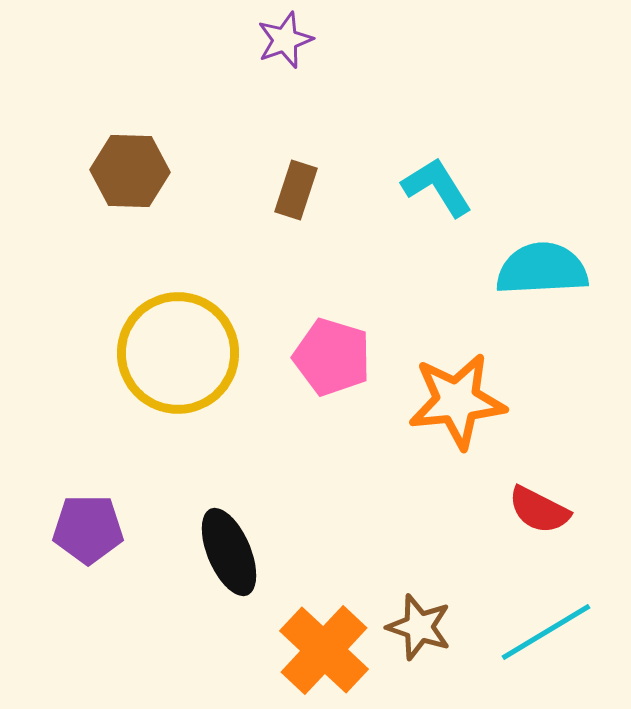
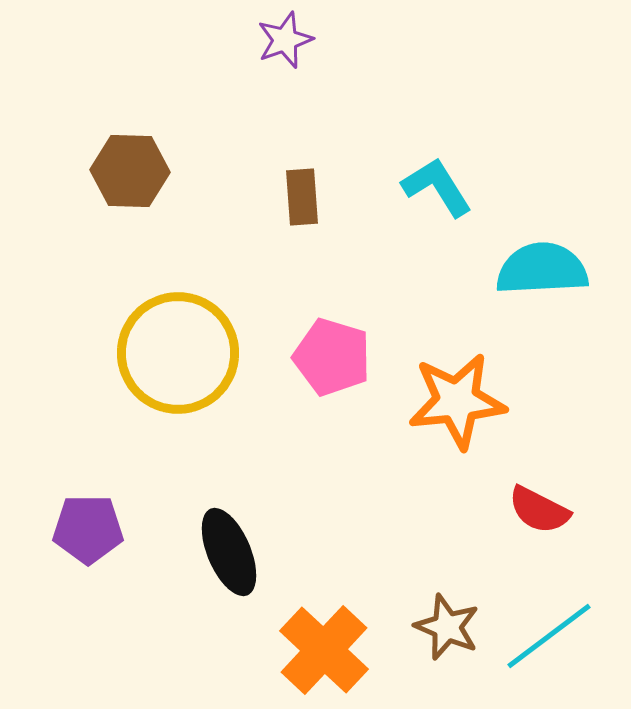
brown rectangle: moved 6 px right, 7 px down; rotated 22 degrees counterclockwise
brown star: moved 28 px right; rotated 4 degrees clockwise
cyan line: moved 3 px right, 4 px down; rotated 6 degrees counterclockwise
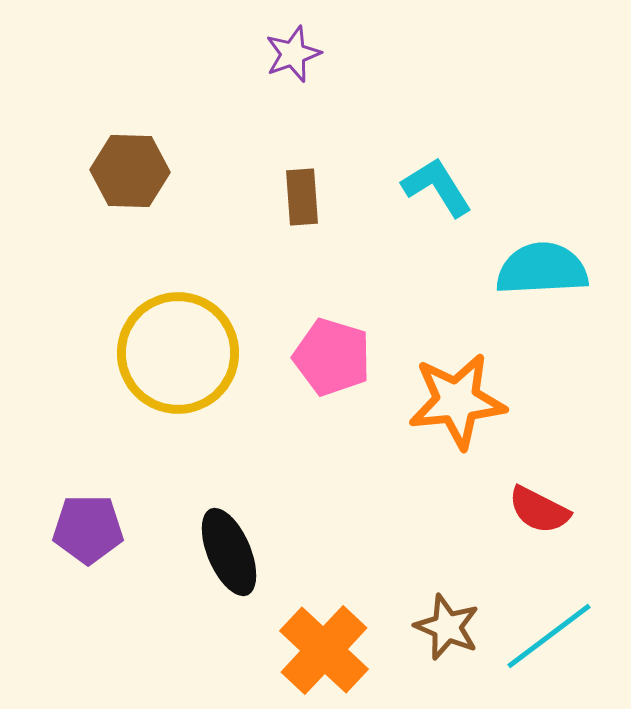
purple star: moved 8 px right, 14 px down
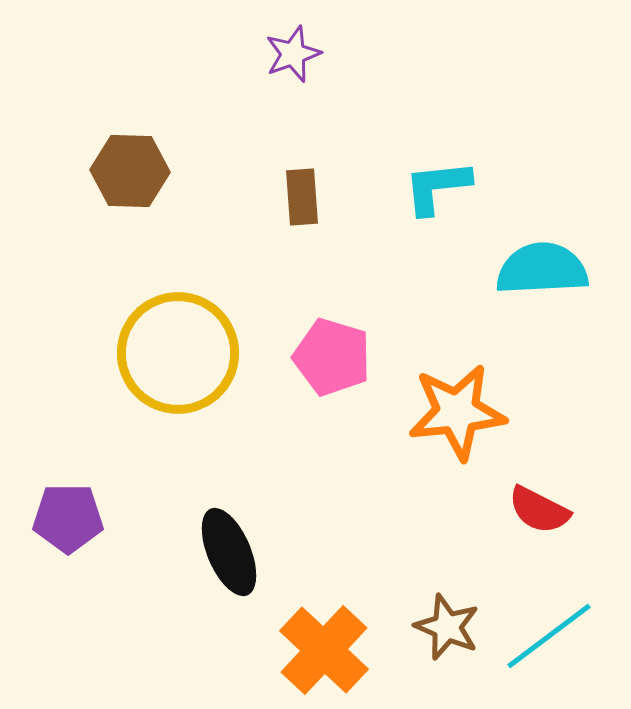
cyan L-shape: rotated 64 degrees counterclockwise
orange star: moved 11 px down
purple pentagon: moved 20 px left, 11 px up
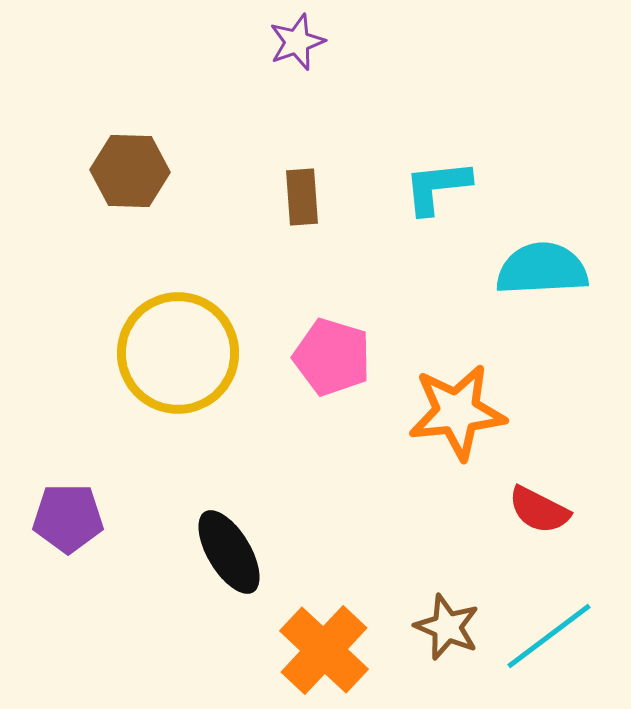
purple star: moved 4 px right, 12 px up
black ellipse: rotated 8 degrees counterclockwise
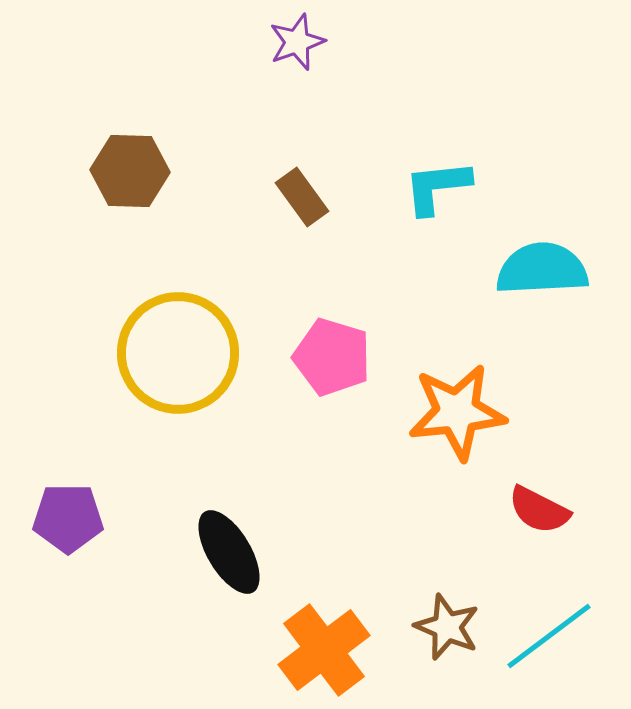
brown rectangle: rotated 32 degrees counterclockwise
orange cross: rotated 10 degrees clockwise
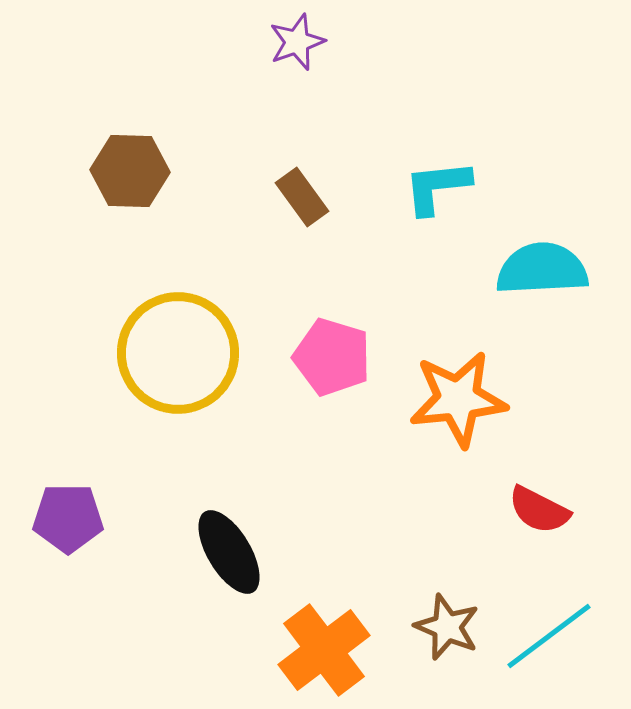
orange star: moved 1 px right, 13 px up
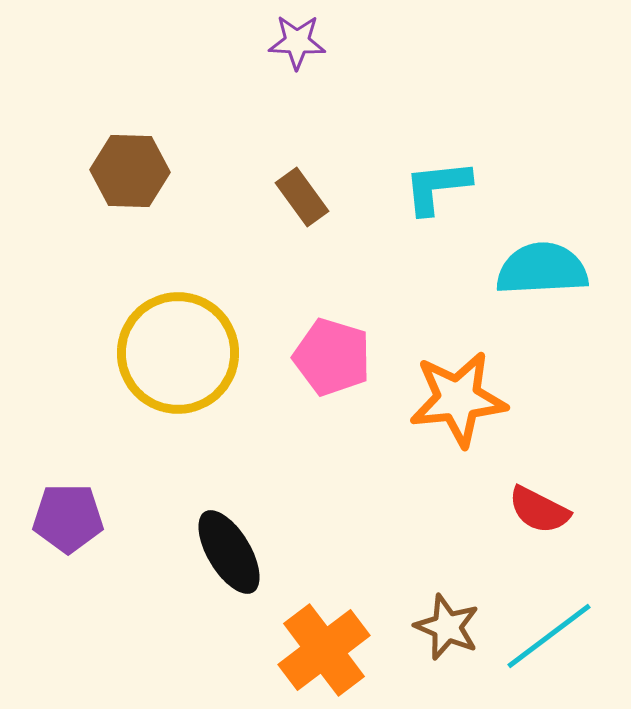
purple star: rotated 22 degrees clockwise
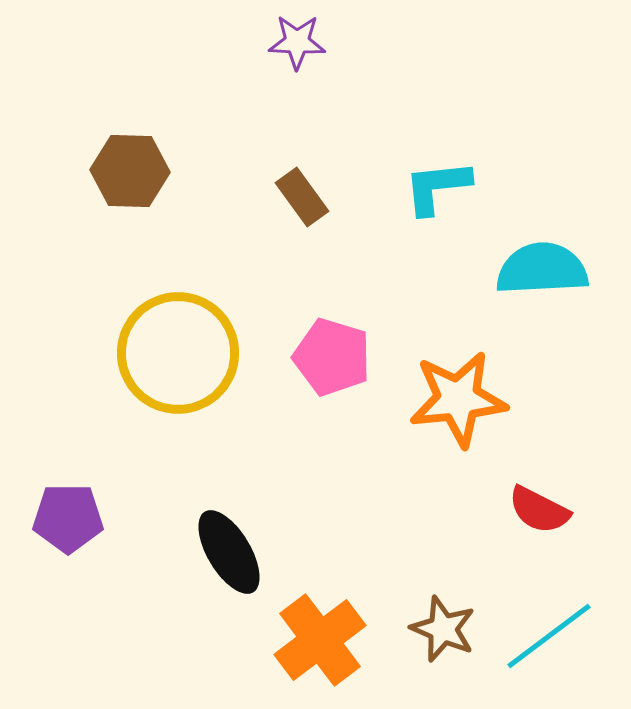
brown star: moved 4 px left, 2 px down
orange cross: moved 4 px left, 10 px up
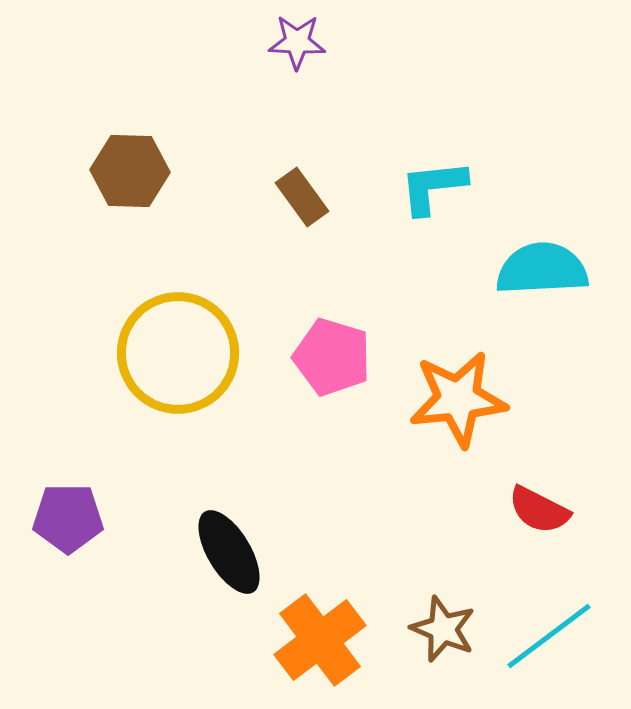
cyan L-shape: moved 4 px left
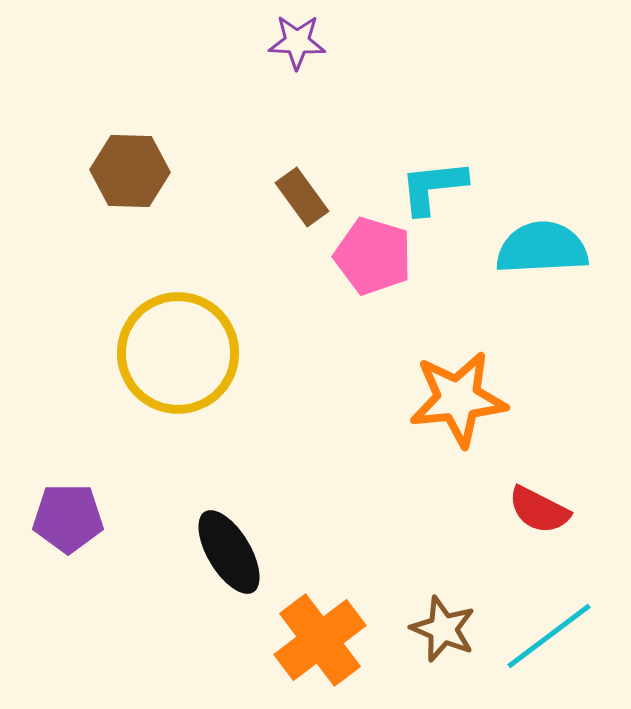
cyan semicircle: moved 21 px up
pink pentagon: moved 41 px right, 101 px up
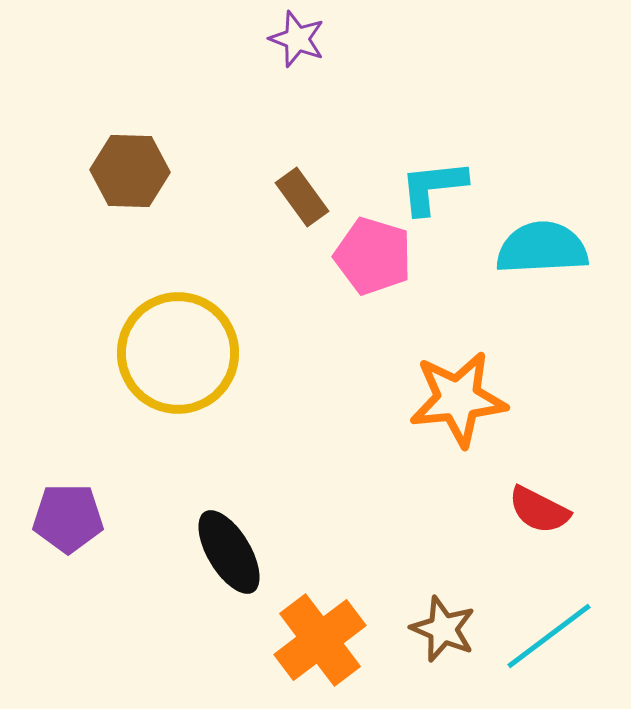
purple star: moved 3 px up; rotated 18 degrees clockwise
